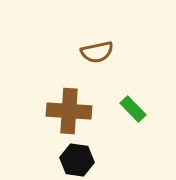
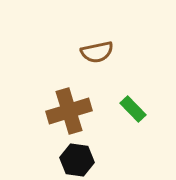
brown cross: rotated 21 degrees counterclockwise
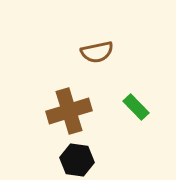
green rectangle: moved 3 px right, 2 px up
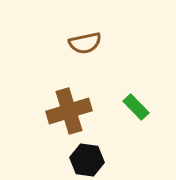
brown semicircle: moved 12 px left, 9 px up
black hexagon: moved 10 px right
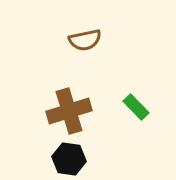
brown semicircle: moved 3 px up
black hexagon: moved 18 px left, 1 px up
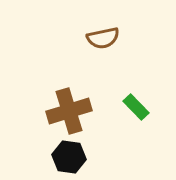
brown semicircle: moved 18 px right, 2 px up
black hexagon: moved 2 px up
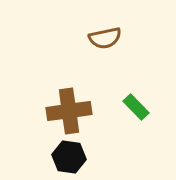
brown semicircle: moved 2 px right
brown cross: rotated 9 degrees clockwise
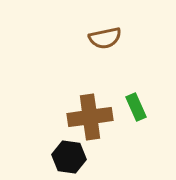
green rectangle: rotated 20 degrees clockwise
brown cross: moved 21 px right, 6 px down
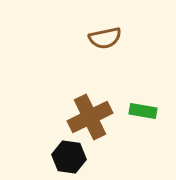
green rectangle: moved 7 px right, 4 px down; rotated 56 degrees counterclockwise
brown cross: rotated 18 degrees counterclockwise
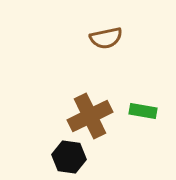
brown semicircle: moved 1 px right
brown cross: moved 1 px up
